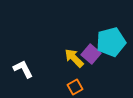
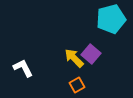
cyan pentagon: moved 23 px up
white L-shape: moved 1 px up
orange square: moved 2 px right, 2 px up
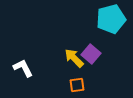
orange square: rotated 21 degrees clockwise
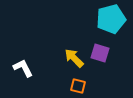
purple square: moved 9 px right, 1 px up; rotated 24 degrees counterclockwise
orange square: moved 1 px right, 1 px down; rotated 21 degrees clockwise
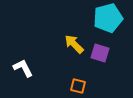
cyan pentagon: moved 3 px left, 1 px up
yellow arrow: moved 14 px up
